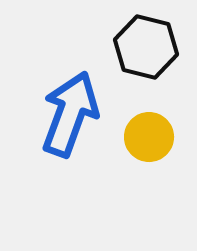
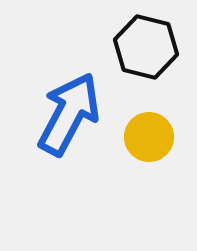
blue arrow: moved 1 px left; rotated 8 degrees clockwise
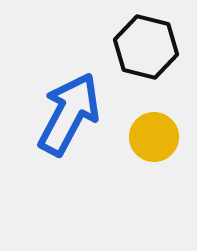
yellow circle: moved 5 px right
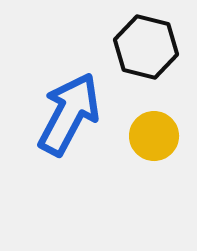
yellow circle: moved 1 px up
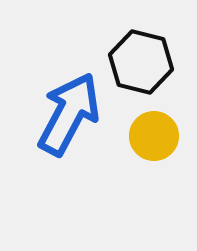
black hexagon: moved 5 px left, 15 px down
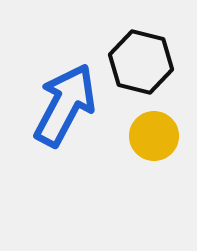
blue arrow: moved 4 px left, 9 px up
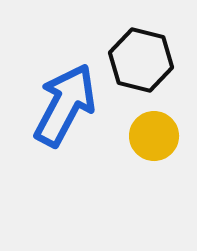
black hexagon: moved 2 px up
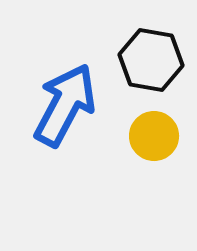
black hexagon: moved 10 px right; rotated 4 degrees counterclockwise
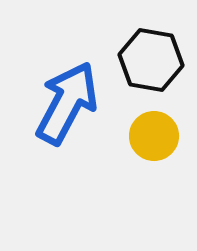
blue arrow: moved 2 px right, 2 px up
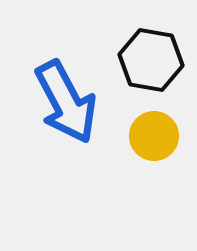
blue arrow: moved 1 px left, 1 px up; rotated 124 degrees clockwise
